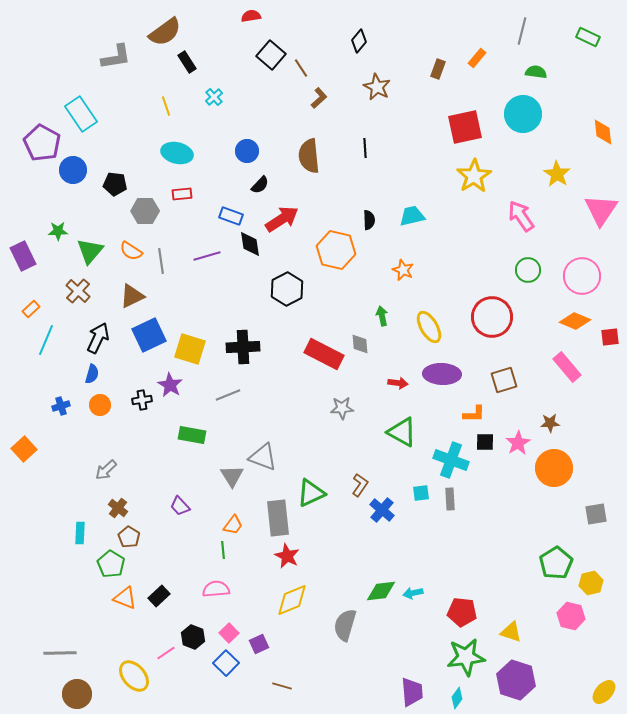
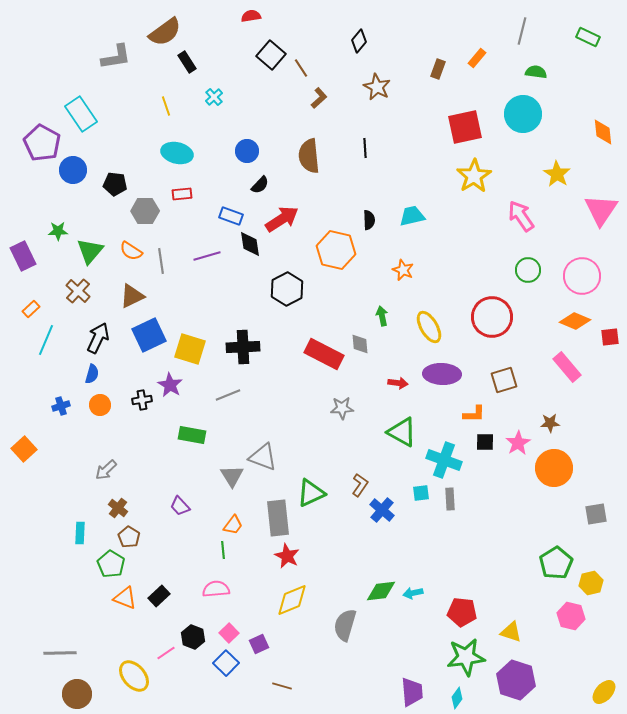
cyan cross at (451, 460): moved 7 px left
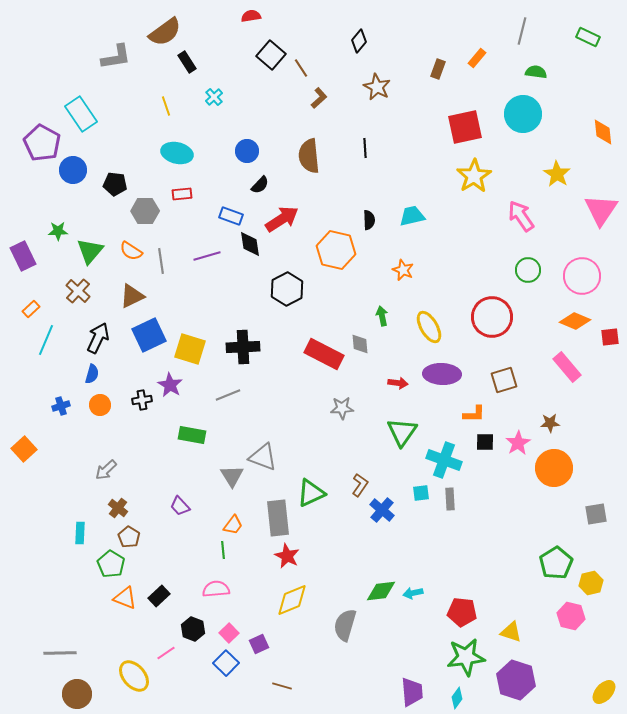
green triangle at (402, 432): rotated 36 degrees clockwise
black hexagon at (193, 637): moved 8 px up
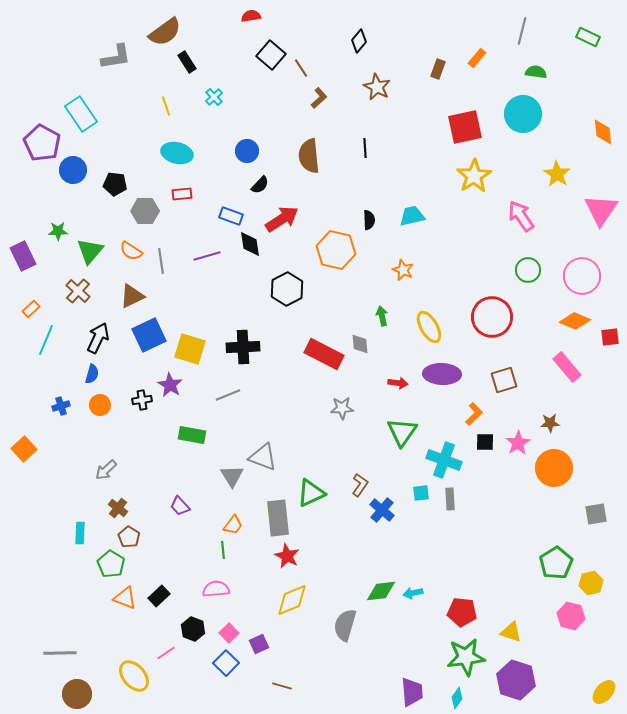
orange L-shape at (474, 414): rotated 45 degrees counterclockwise
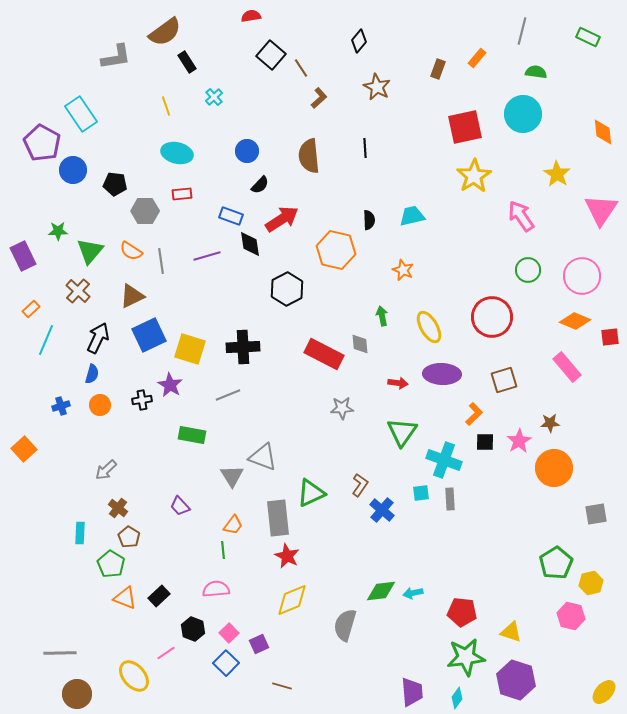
pink star at (518, 443): moved 1 px right, 2 px up
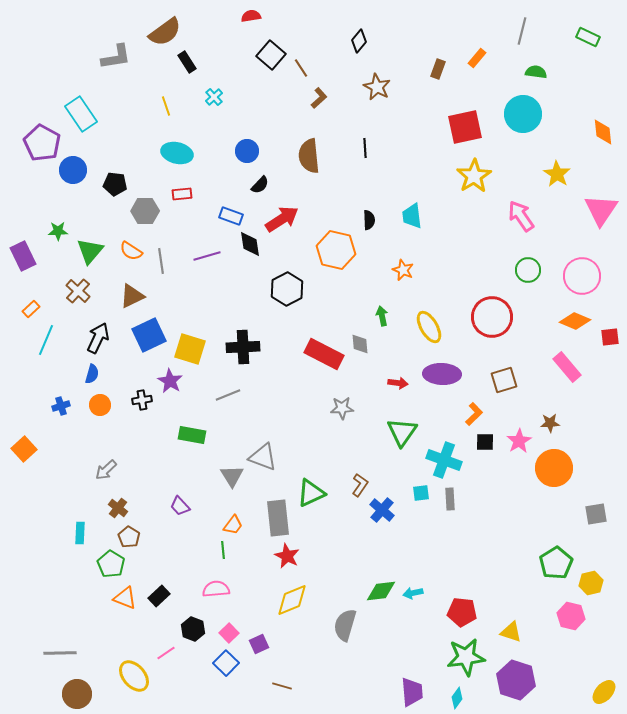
cyan trapezoid at (412, 216): rotated 84 degrees counterclockwise
purple star at (170, 385): moved 4 px up
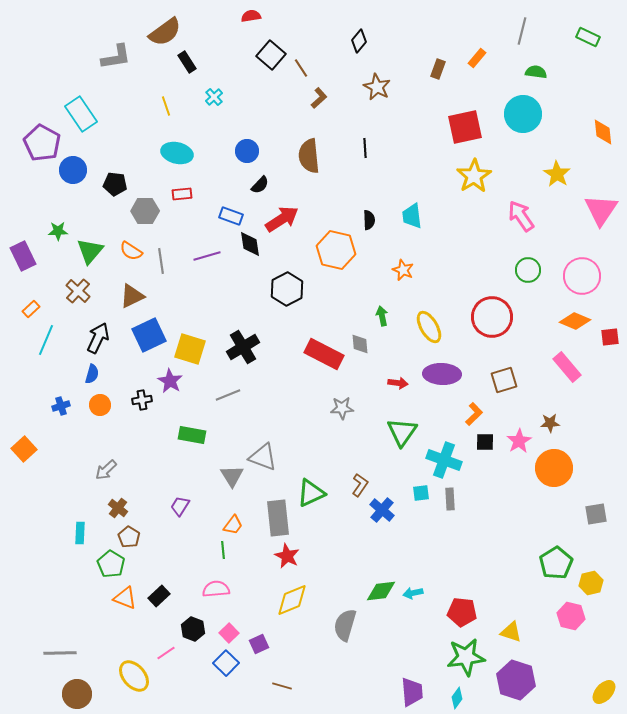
black cross at (243, 347): rotated 28 degrees counterclockwise
purple trapezoid at (180, 506): rotated 75 degrees clockwise
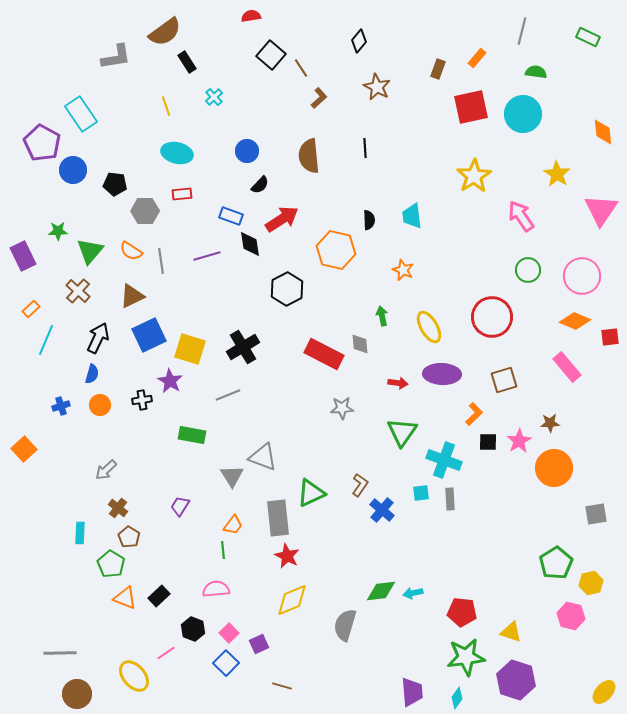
red square at (465, 127): moved 6 px right, 20 px up
black square at (485, 442): moved 3 px right
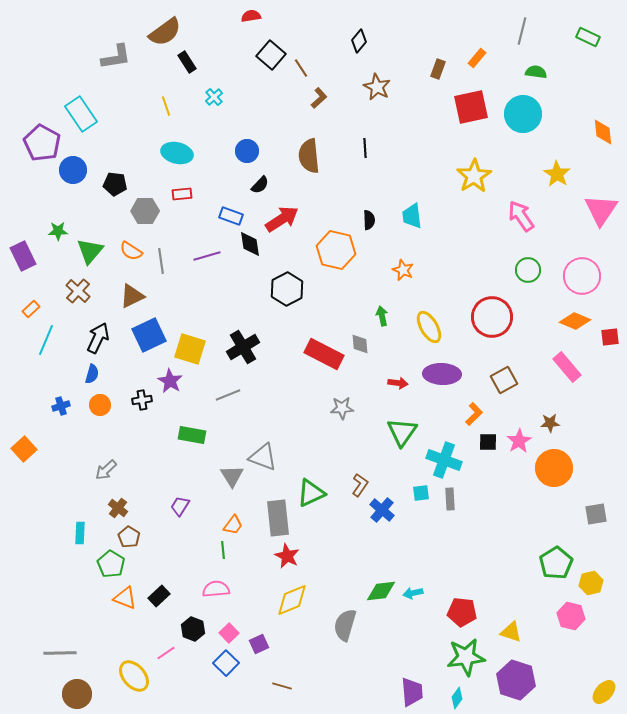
brown square at (504, 380): rotated 12 degrees counterclockwise
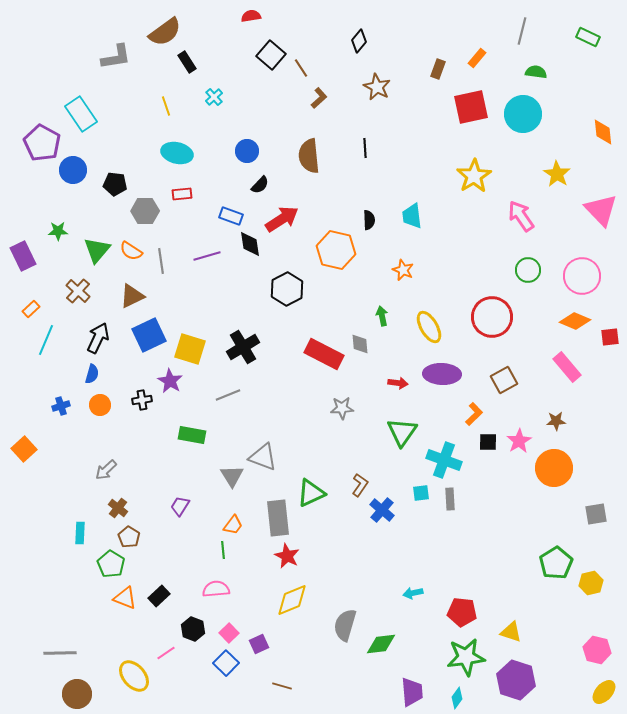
pink triangle at (601, 210): rotated 18 degrees counterclockwise
green triangle at (90, 251): moved 7 px right, 1 px up
brown star at (550, 423): moved 6 px right, 2 px up
green diamond at (381, 591): moved 53 px down
pink hexagon at (571, 616): moved 26 px right, 34 px down
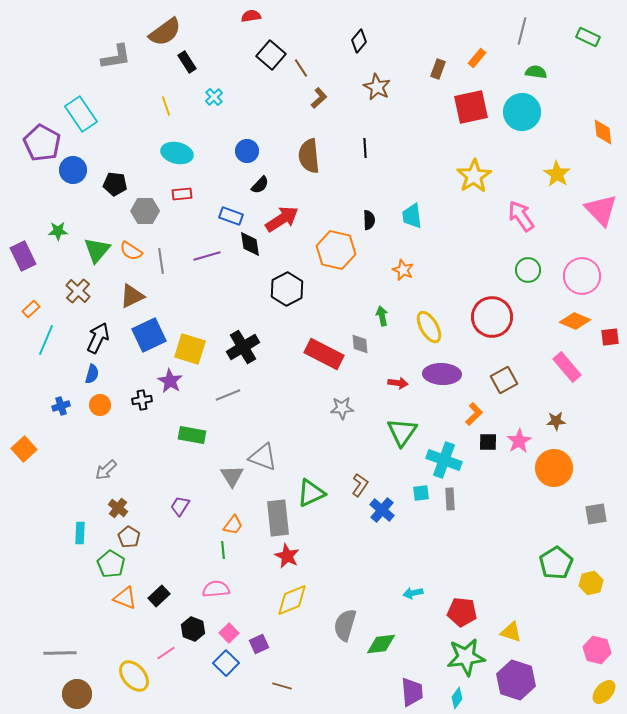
cyan circle at (523, 114): moved 1 px left, 2 px up
